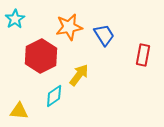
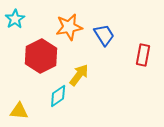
cyan diamond: moved 4 px right
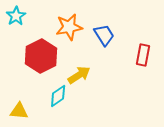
cyan star: moved 1 px right, 3 px up
yellow arrow: rotated 20 degrees clockwise
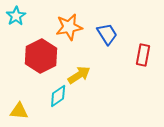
blue trapezoid: moved 3 px right, 1 px up
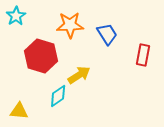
orange star: moved 1 px right, 2 px up; rotated 8 degrees clockwise
red hexagon: rotated 16 degrees counterclockwise
